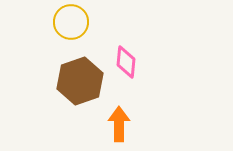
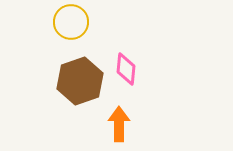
pink diamond: moved 7 px down
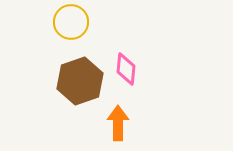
orange arrow: moved 1 px left, 1 px up
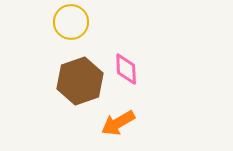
pink diamond: rotated 8 degrees counterclockwise
orange arrow: rotated 120 degrees counterclockwise
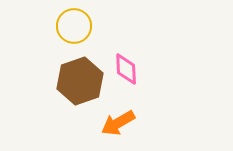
yellow circle: moved 3 px right, 4 px down
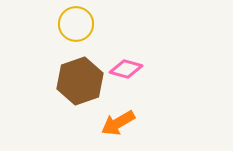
yellow circle: moved 2 px right, 2 px up
pink diamond: rotated 72 degrees counterclockwise
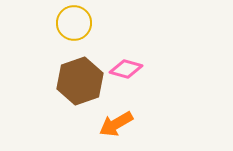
yellow circle: moved 2 px left, 1 px up
orange arrow: moved 2 px left, 1 px down
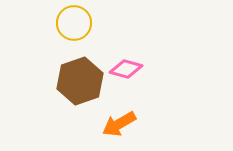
orange arrow: moved 3 px right
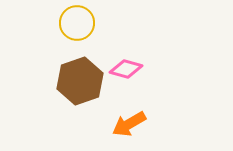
yellow circle: moved 3 px right
orange arrow: moved 10 px right
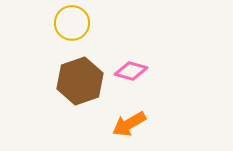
yellow circle: moved 5 px left
pink diamond: moved 5 px right, 2 px down
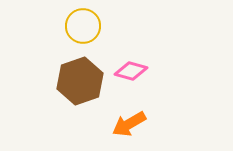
yellow circle: moved 11 px right, 3 px down
